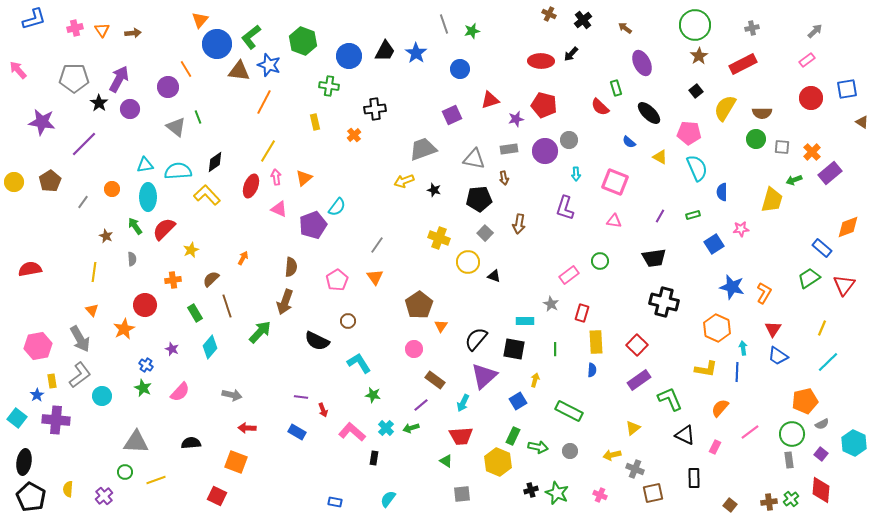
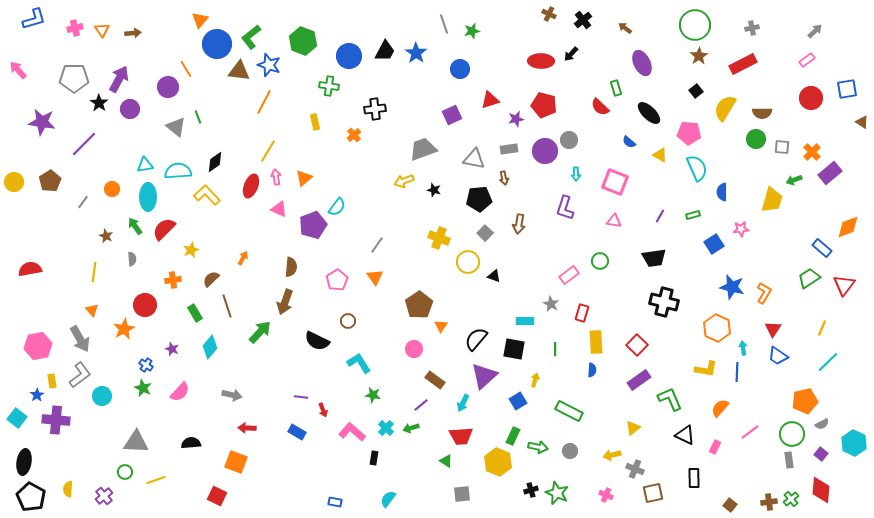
yellow triangle at (660, 157): moved 2 px up
pink cross at (600, 495): moved 6 px right
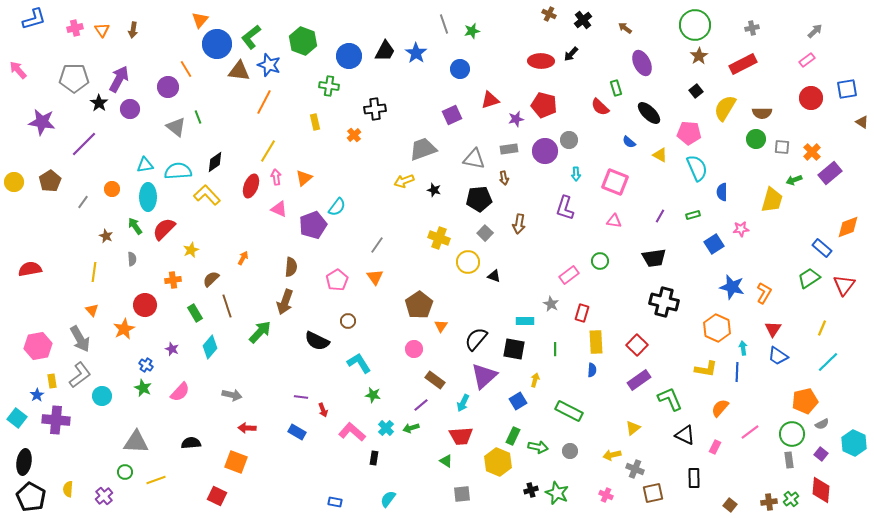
brown arrow at (133, 33): moved 3 px up; rotated 105 degrees clockwise
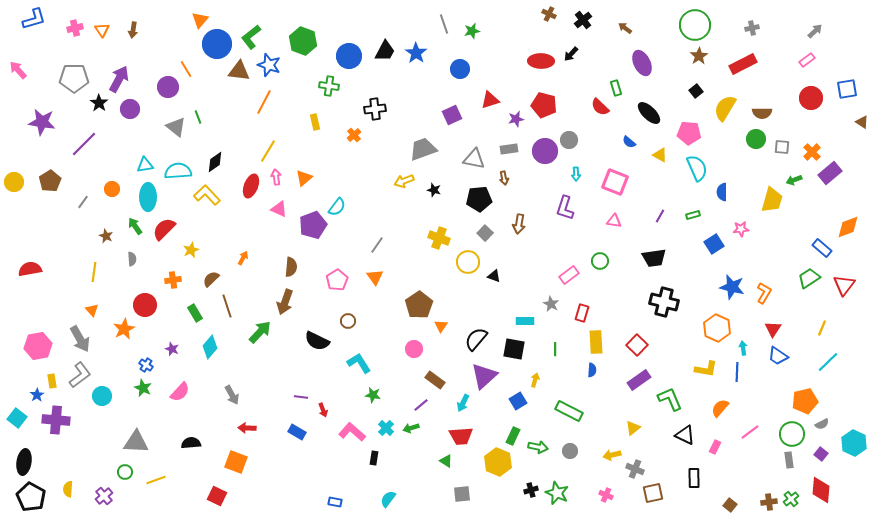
gray arrow at (232, 395): rotated 48 degrees clockwise
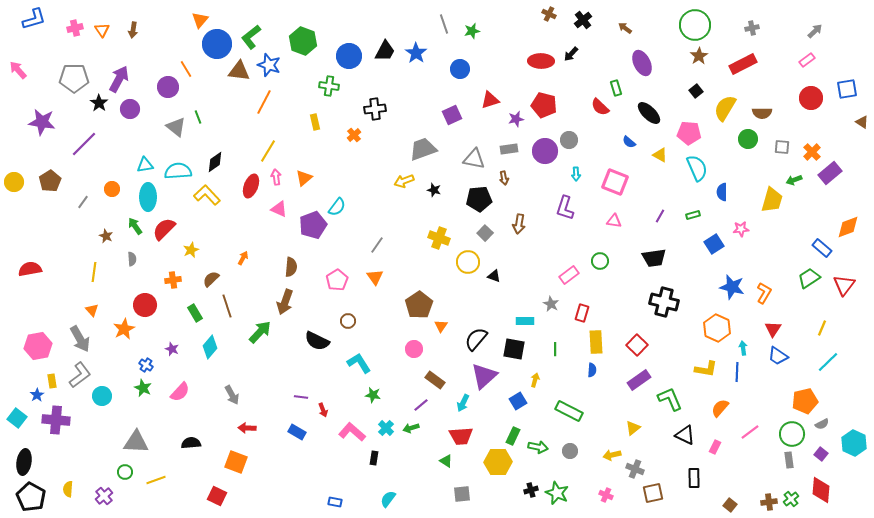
green circle at (756, 139): moved 8 px left
yellow hexagon at (498, 462): rotated 24 degrees counterclockwise
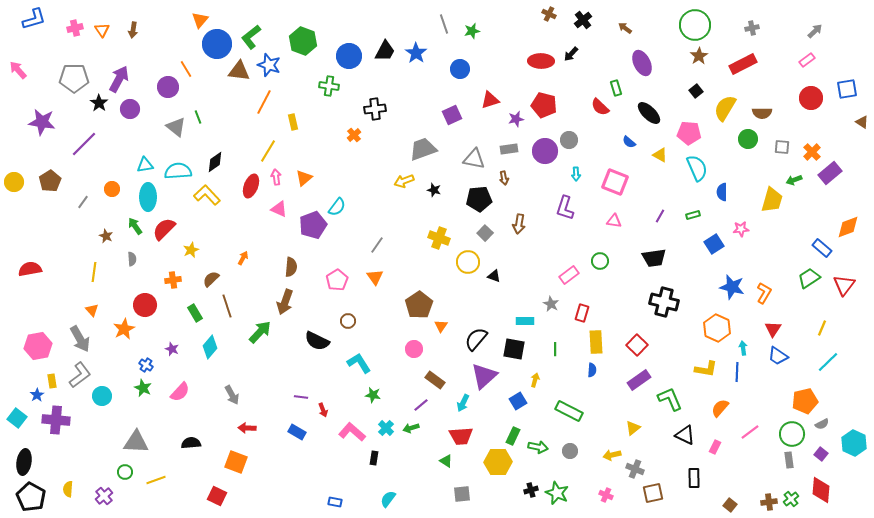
yellow rectangle at (315, 122): moved 22 px left
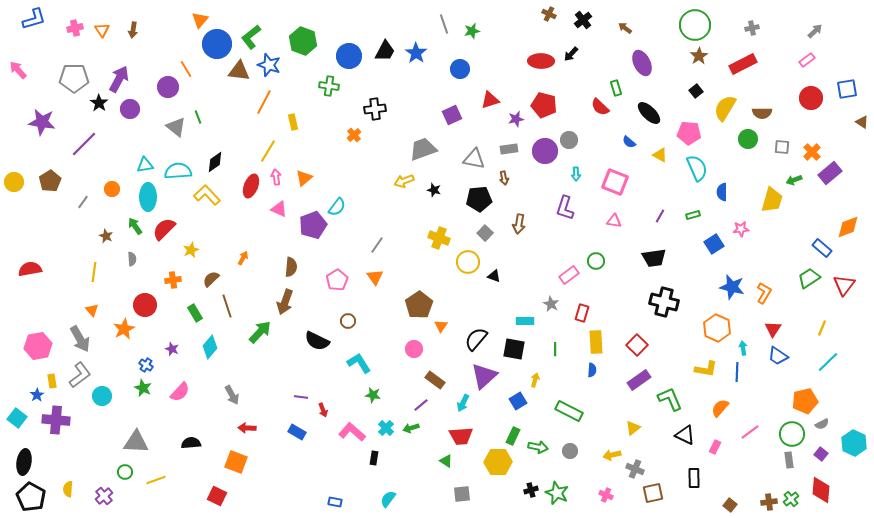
green circle at (600, 261): moved 4 px left
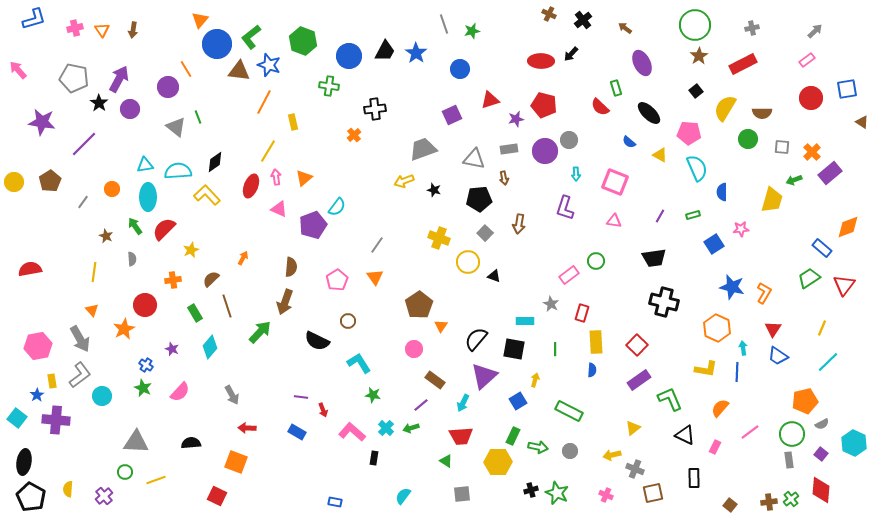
gray pentagon at (74, 78): rotated 12 degrees clockwise
cyan semicircle at (388, 499): moved 15 px right, 3 px up
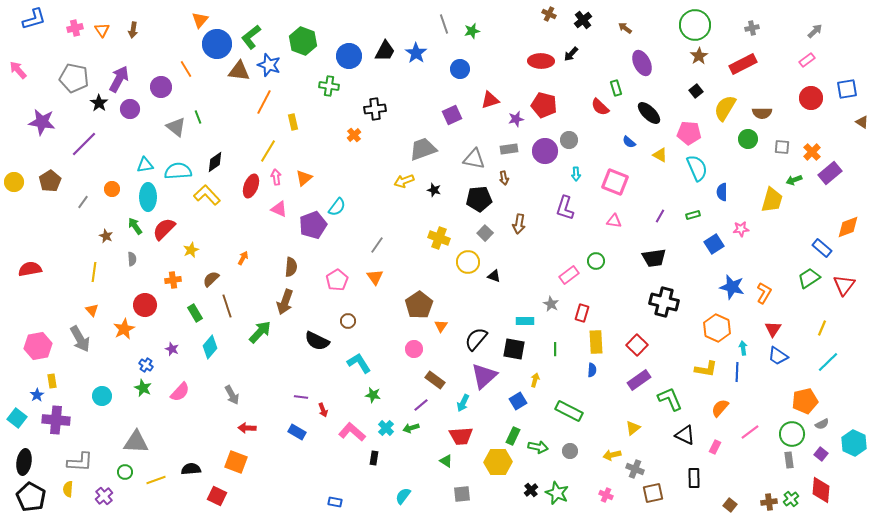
purple circle at (168, 87): moved 7 px left
gray L-shape at (80, 375): moved 87 px down; rotated 40 degrees clockwise
black semicircle at (191, 443): moved 26 px down
black cross at (531, 490): rotated 24 degrees counterclockwise
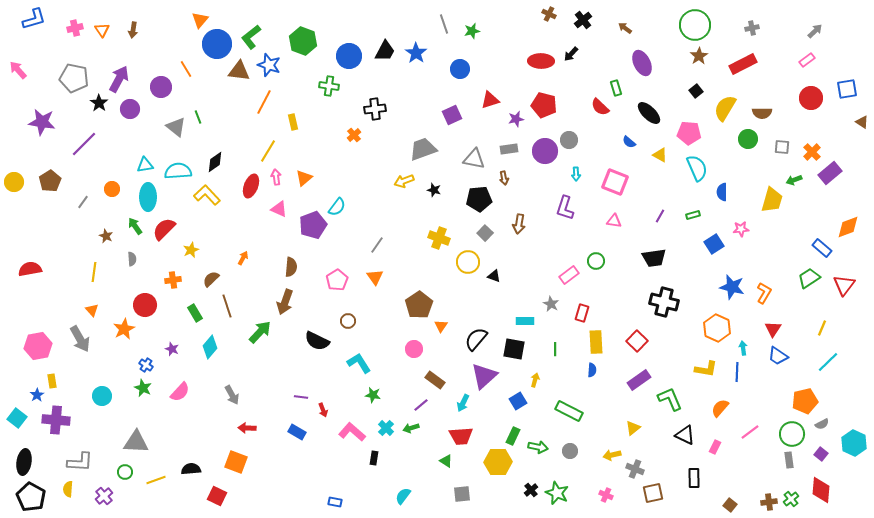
red square at (637, 345): moved 4 px up
